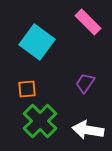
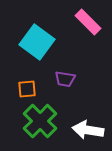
purple trapezoid: moved 20 px left, 4 px up; rotated 115 degrees counterclockwise
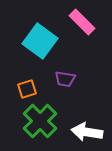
pink rectangle: moved 6 px left
cyan square: moved 3 px right, 1 px up
orange square: rotated 12 degrees counterclockwise
white arrow: moved 1 px left, 2 px down
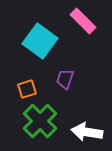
pink rectangle: moved 1 px right, 1 px up
purple trapezoid: rotated 100 degrees clockwise
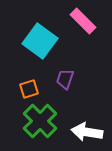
orange square: moved 2 px right
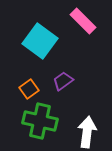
purple trapezoid: moved 2 px left, 2 px down; rotated 35 degrees clockwise
orange square: rotated 18 degrees counterclockwise
green cross: rotated 32 degrees counterclockwise
white arrow: rotated 88 degrees clockwise
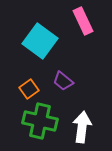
pink rectangle: rotated 20 degrees clockwise
purple trapezoid: rotated 105 degrees counterclockwise
white arrow: moved 5 px left, 5 px up
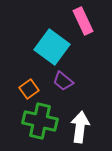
cyan square: moved 12 px right, 6 px down
white arrow: moved 2 px left
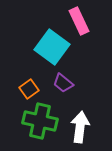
pink rectangle: moved 4 px left
purple trapezoid: moved 2 px down
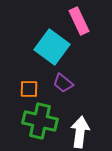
orange square: rotated 36 degrees clockwise
white arrow: moved 5 px down
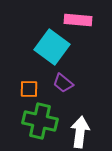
pink rectangle: moved 1 px left, 1 px up; rotated 60 degrees counterclockwise
